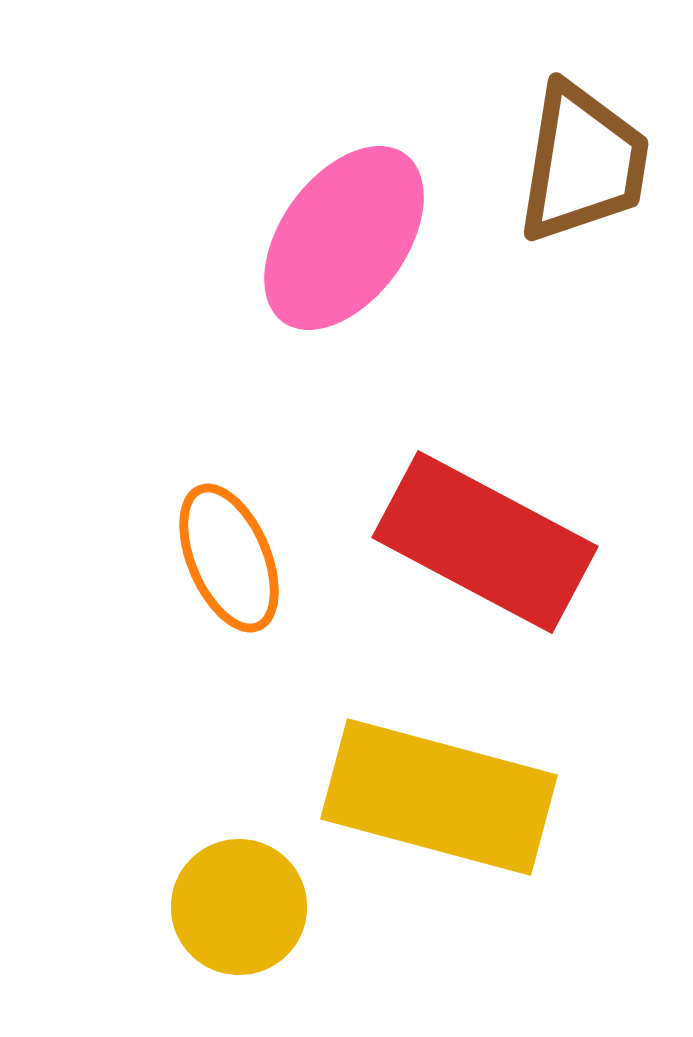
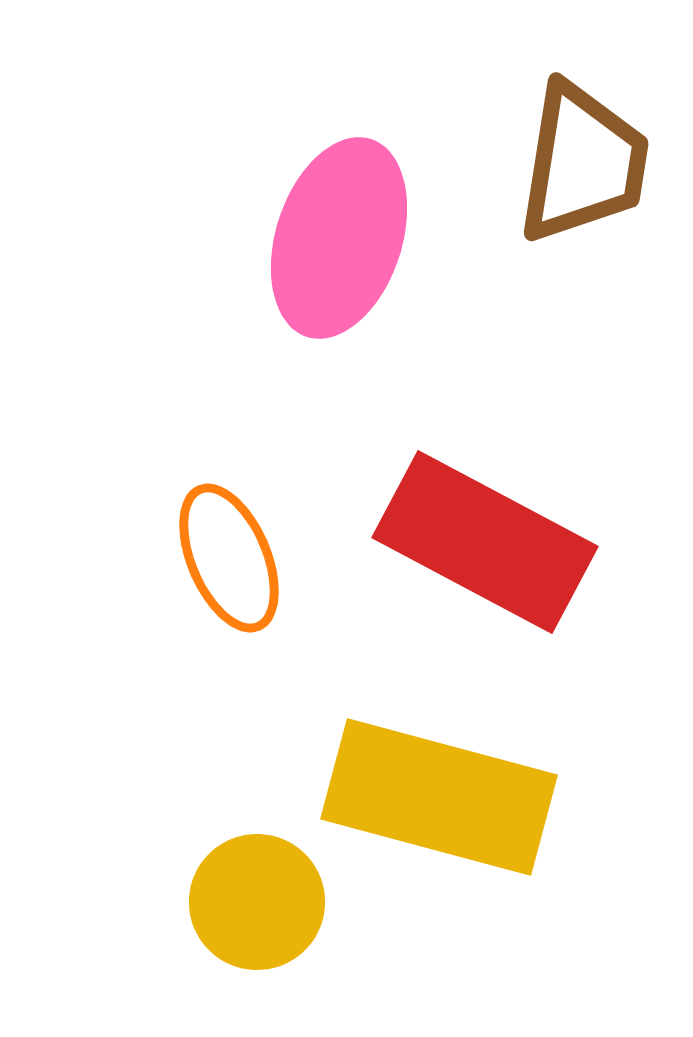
pink ellipse: moved 5 px left; rotated 18 degrees counterclockwise
yellow circle: moved 18 px right, 5 px up
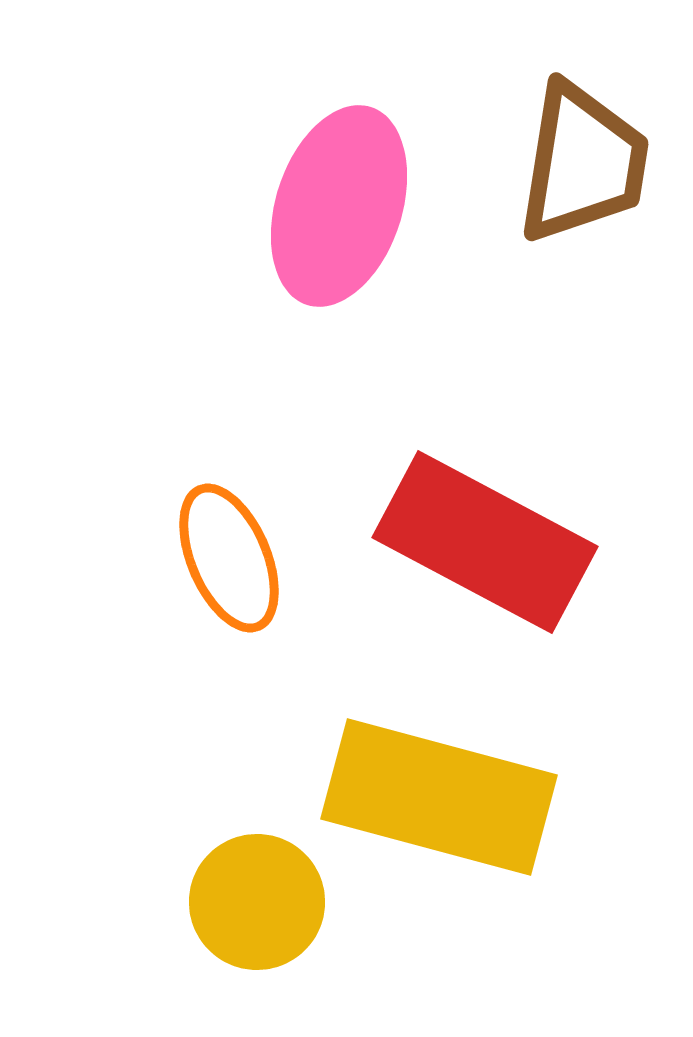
pink ellipse: moved 32 px up
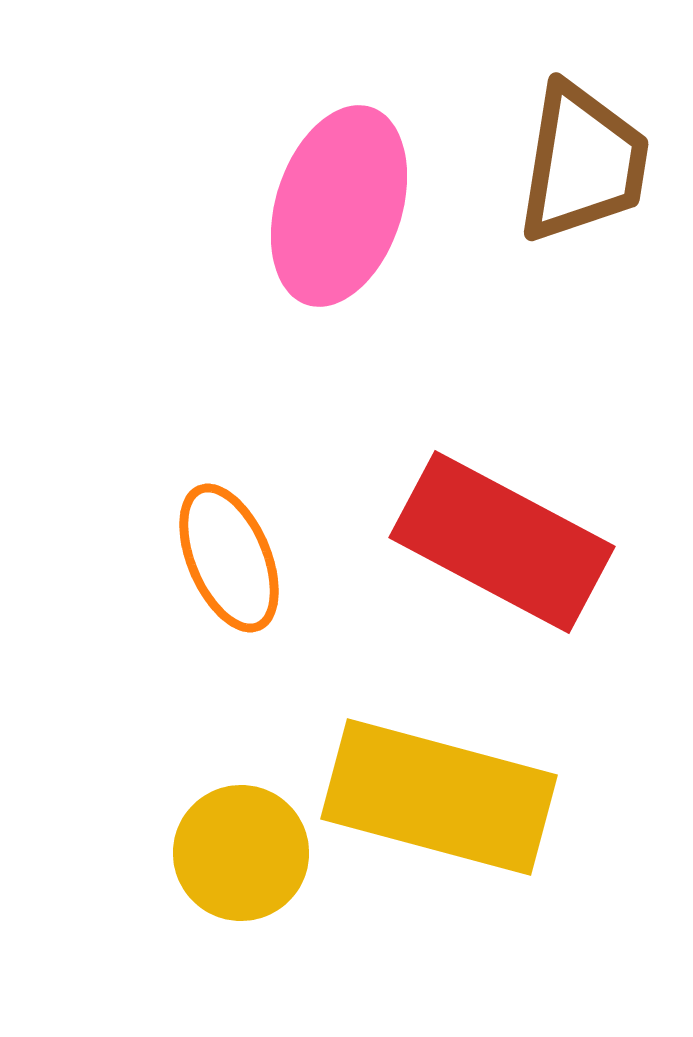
red rectangle: moved 17 px right
yellow circle: moved 16 px left, 49 px up
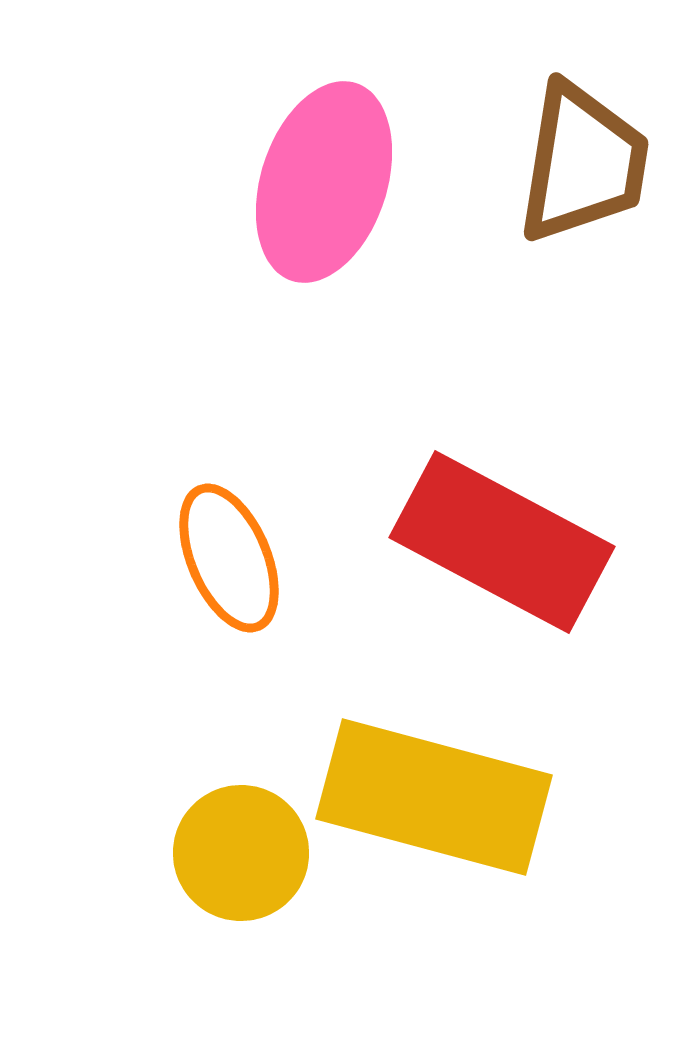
pink ellipse: moved 15 px left, 24 px up
yellow rectangle: moved 5 px left
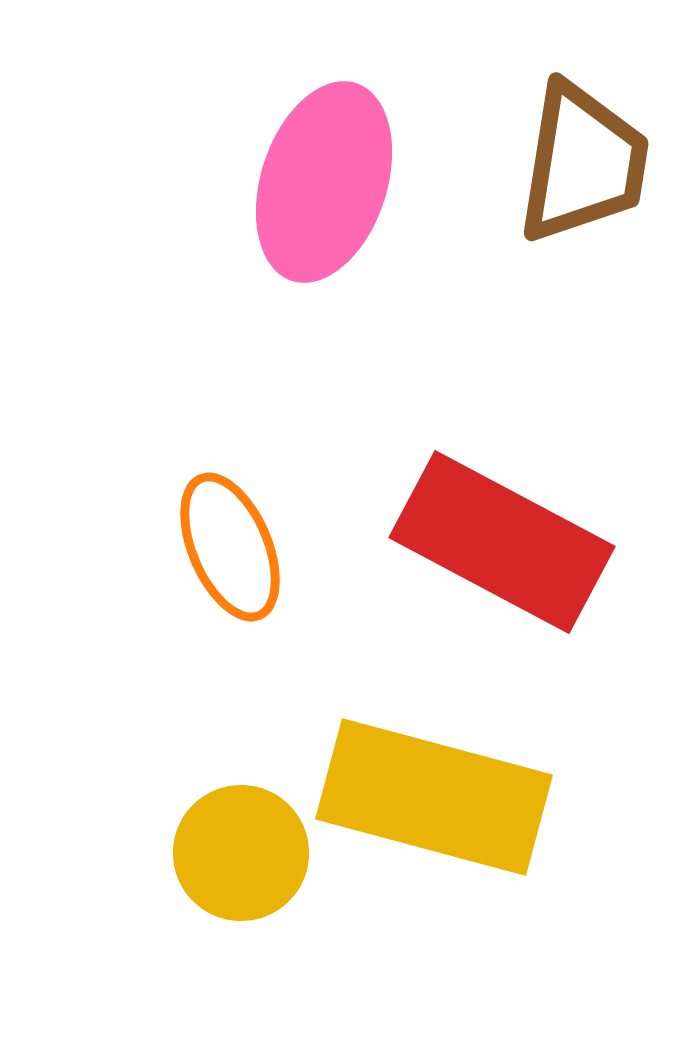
orange ellipse: moved 1 px right, 11 px up
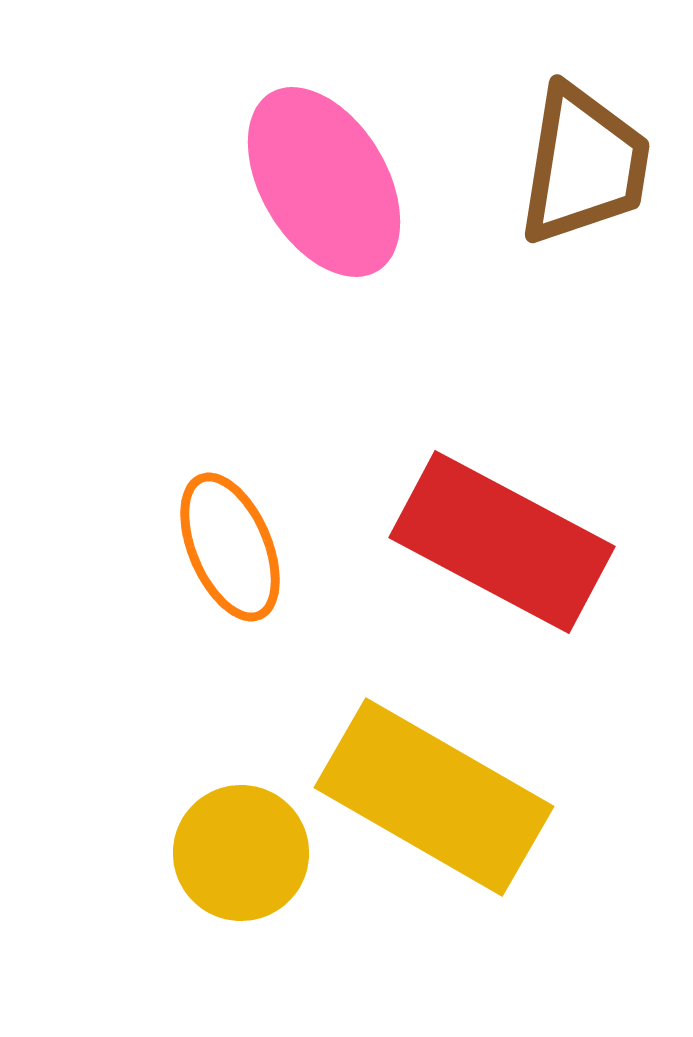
brown trapezoid: moved 1 px right, 2 px down
pink ellipse: rotated 49 degrees counterclockwise
yellow rectangle: rotated 15 degrees clockwise
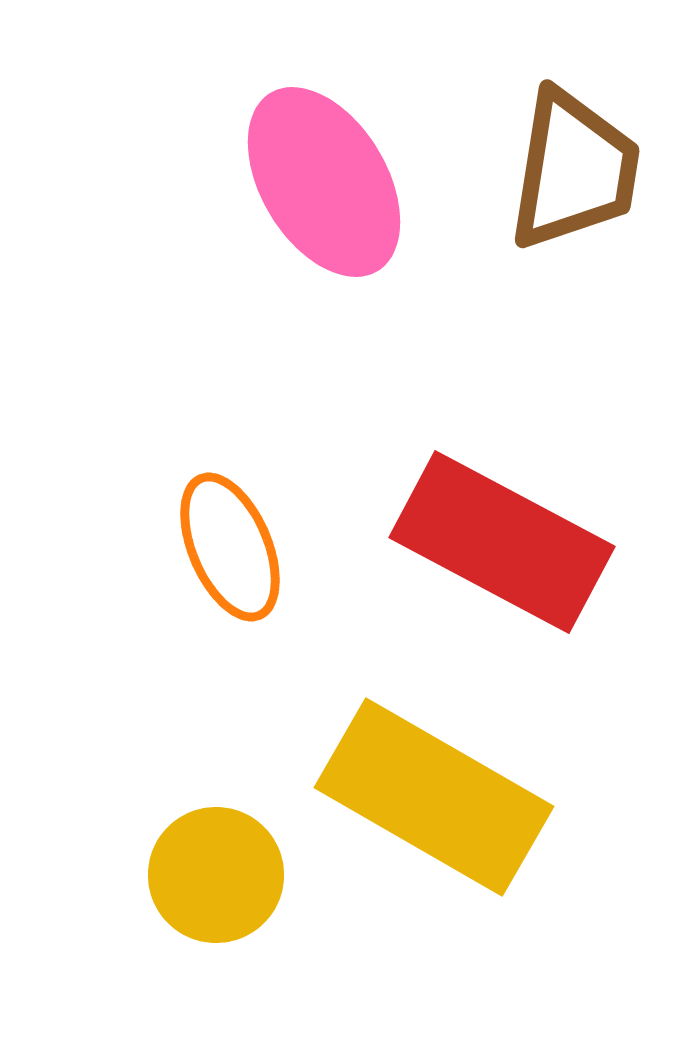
brown trapezoid: moved 10 px left, 5 px down
yellow circle: moved 25 px left, 22 px down
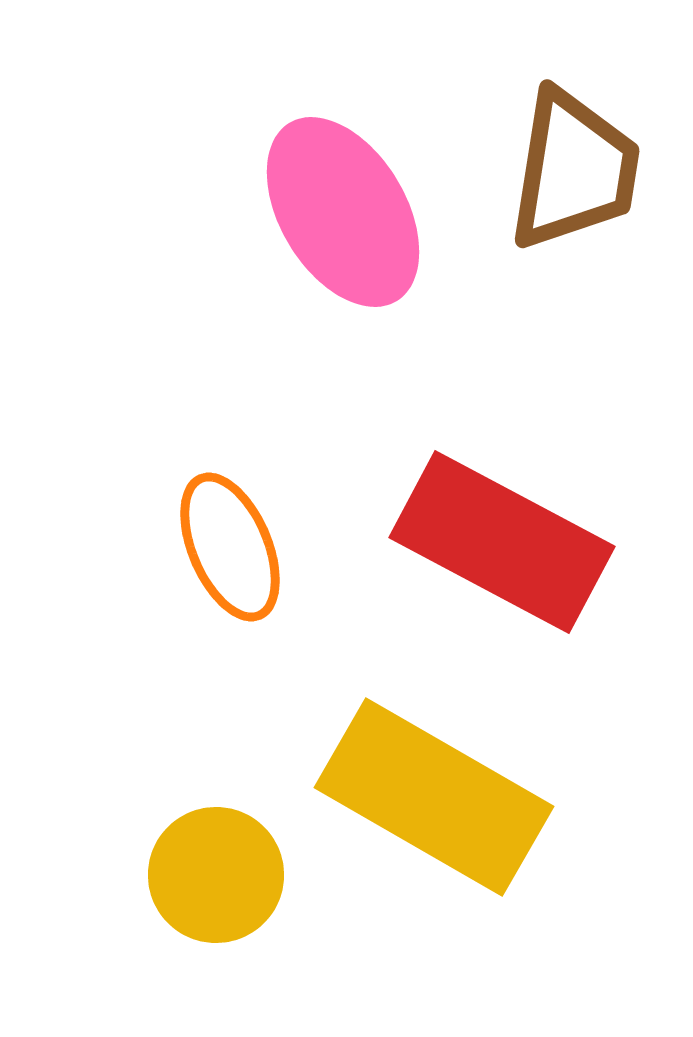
pink ellipse: moved 19 px right, 30 px down
